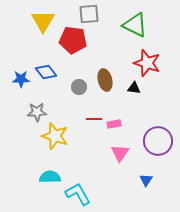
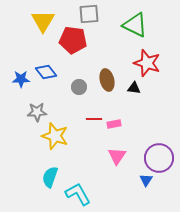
brown ellipse: moved 2 px right
purple circle: moved 1 px right, 17 px down
pink triangle: moved 3 px left, 3 px down
cyan semicircle: rotated 70 degrees counterclockwise
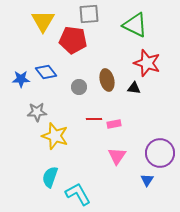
purple circle: moved 1 px right, 5 px up
blue triangle: moved 1 px right
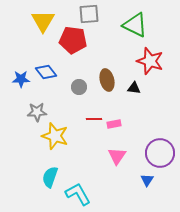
red star: moved 3 px right, 2 px up
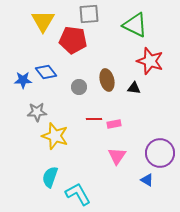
blue star: moved 2 px right, 1 px down
blue triangle: rotated 32 degrees counterclockwise
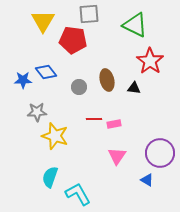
red star: rotated 16 degrees clockwise
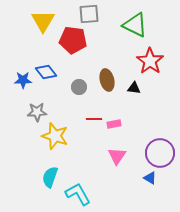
blue triangle: moved 3 px right, 2 px up
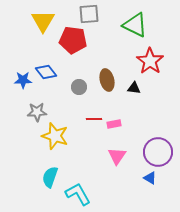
purple circle: moved 2 px left, 1 px up
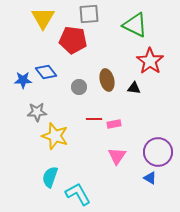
yellow triangle: moved 3 px up
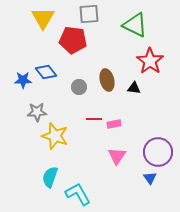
blue triangle: rotated 24 degrees clockwise
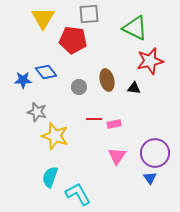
green triangle: moved 3 px down
red star: rotated 24 degrees clockwise
gray star: rotated 18 degrees clockwise
purple circle: moved 3 px left, 1 px down
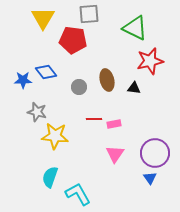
yellow star: rotated 12 degrees counterclockwise
pink triangle: moved 2 px left, 2 px up
